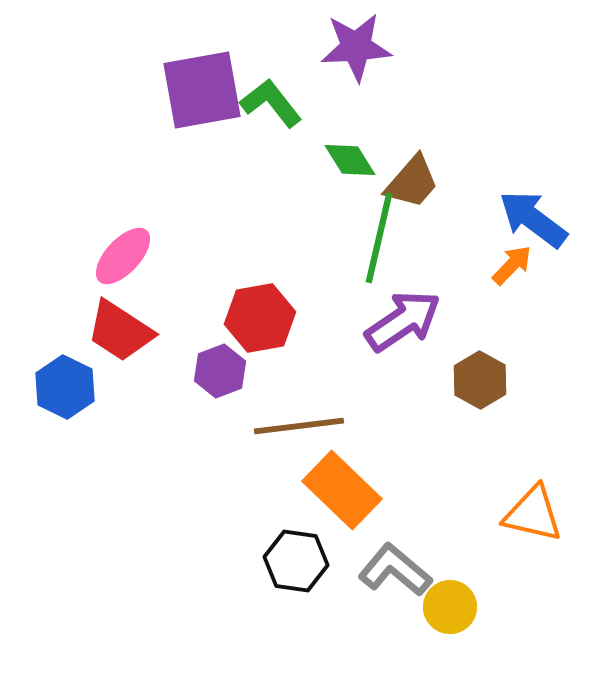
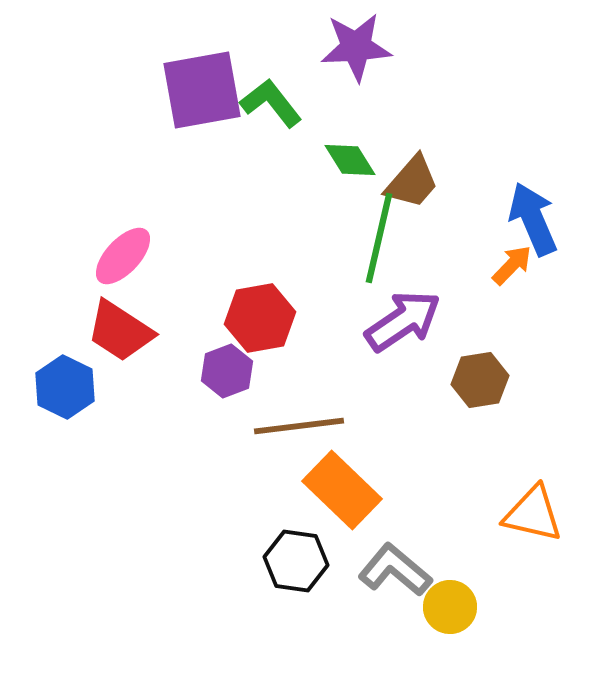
blue arrow: rotated 30 degrees clockwise
purple hexagon: moved 7 px right
brown hexagon: rotated 22 degrees clockwise
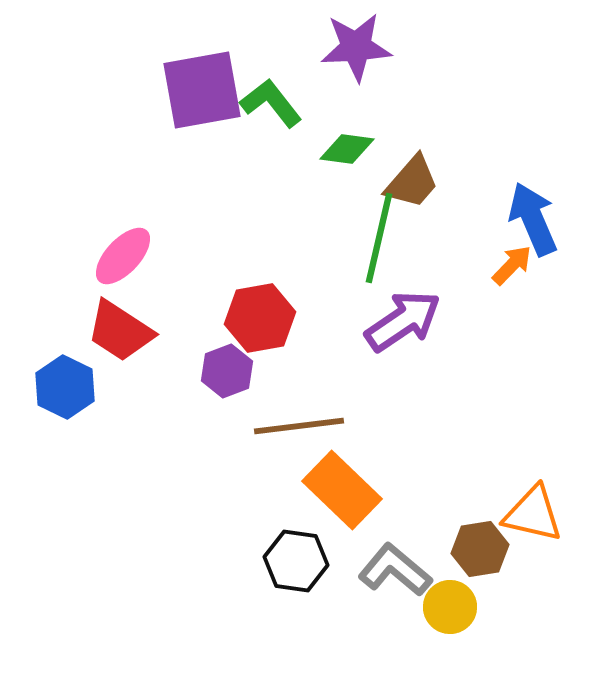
green diamond: moved 3 px left, 11 px up; rotated 50 degrees counterclockwise
brown hexagon: moved 169 px down
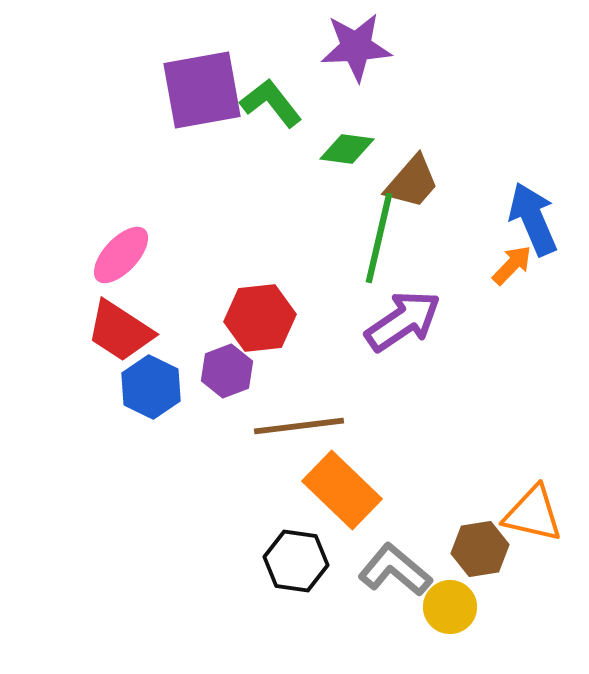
pink ellipse: moved 2 px left, 1 px up
red hexagon: rotated 4 degrees clockwise
blue hexagon: moved 86 px right
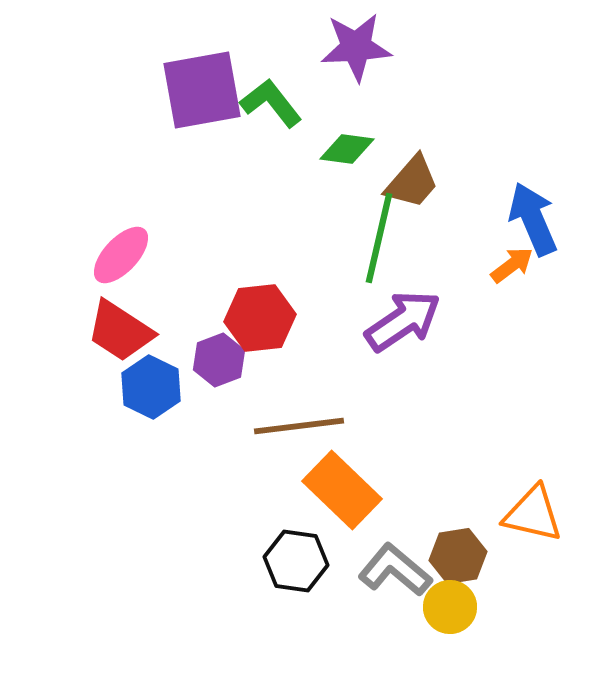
orange arrow: rotated 9 degrees clockwise
purple hexagon: moved 8 px left, 11 px up
brown hexagon: moved 22 px left, 7 px down
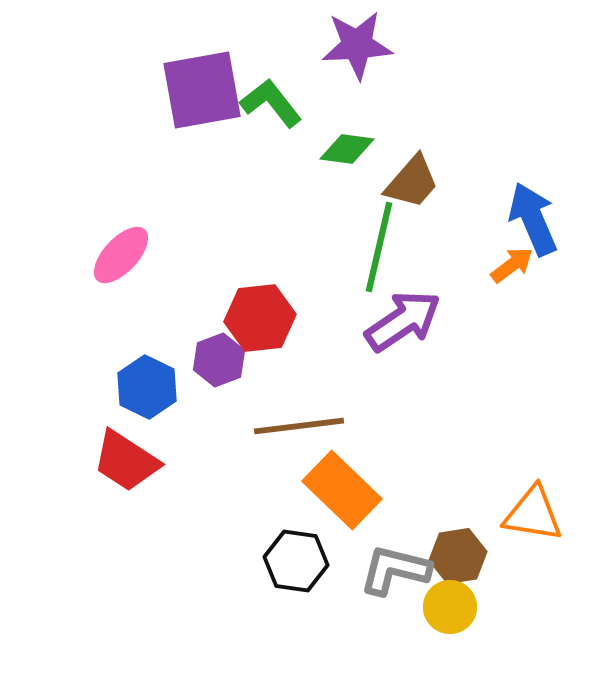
purple star: moved 1 px right, 2 px up
green line: moved 9 px down
red trapezoid: moved 6 px right, 130 px down
blue hexagon: moved 4 px left
orange triangle: rotated 4 degrees counterclockwise
gray L-shape: rotated 26 degrees counterclockwise
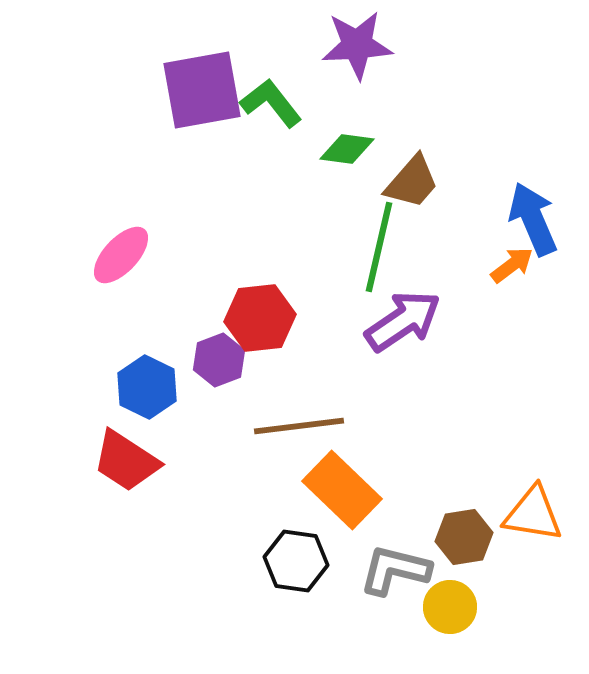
brown hexagon: moved 6 px right, 19 px up
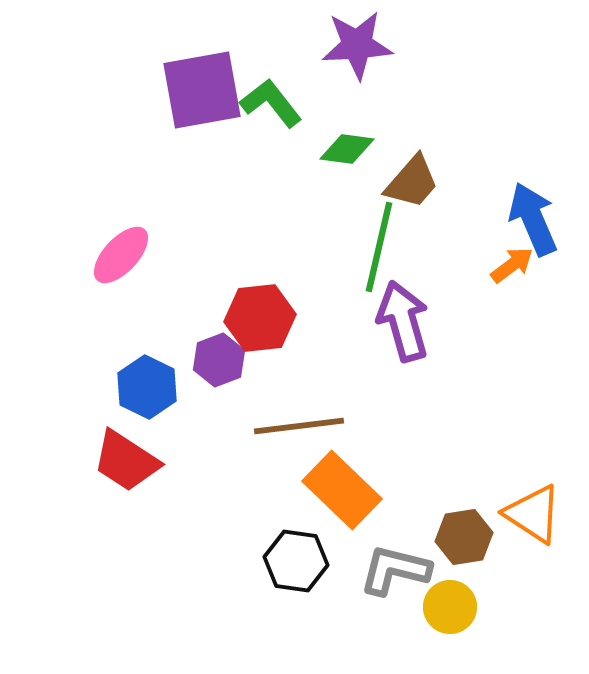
purple arrow: rotated 72 degrees counterclockwise
orange triangle: rotated 24 degrees clockwise
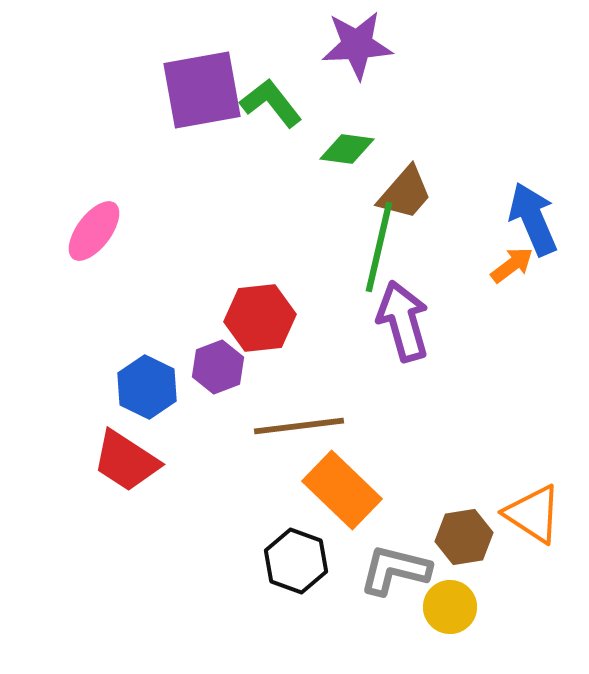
brown trapezoid: moved 7 px left, 11 px down
pink ellipse: moved 27 px left, 24 px up; rotated 6 degrees counterclockwise
purple hexagon: moved 1 px left, 7 px down
black hexagon: rotated 12 degrees clockwise
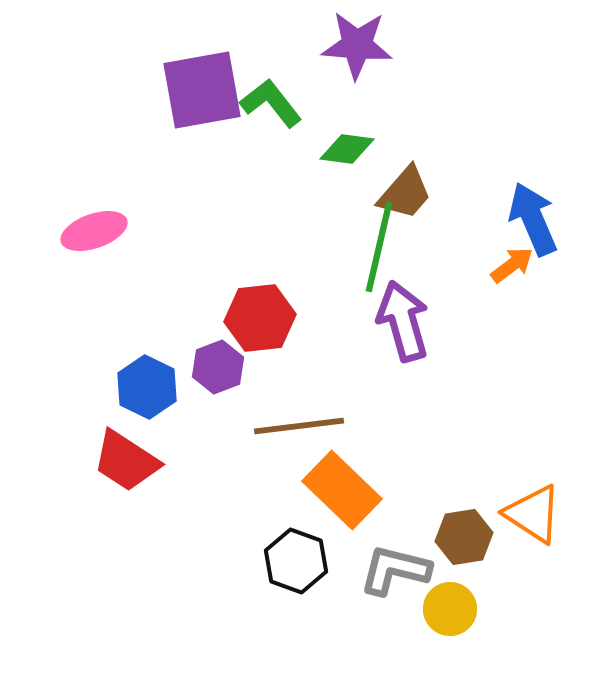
purple star: rotated 8 degrees clockwise
pink ellipse: rotated 34 degrees clockwise
yellow circle: moved 2 px down
